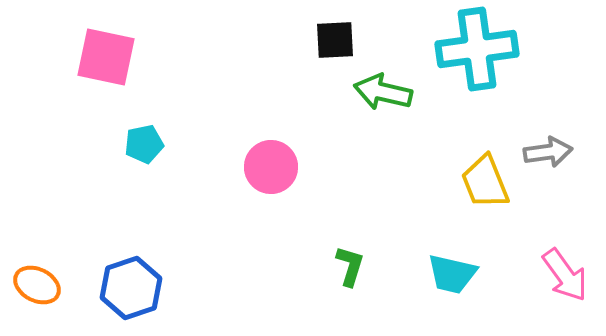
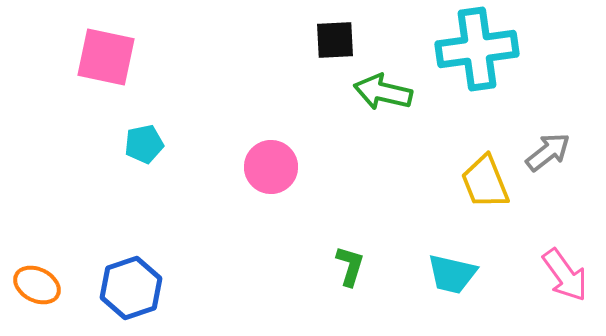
gray arrow: rotated 30 degrees counterclockwise
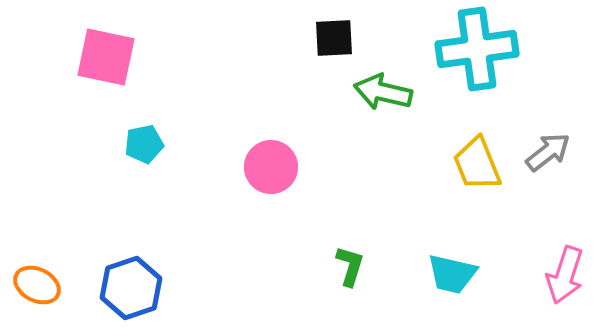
black square: moved 1 px left, 2 px up
yellow trapezoid: moved 8 px left, 18 px up
pink arrow: rotated 54 degrees clockwise
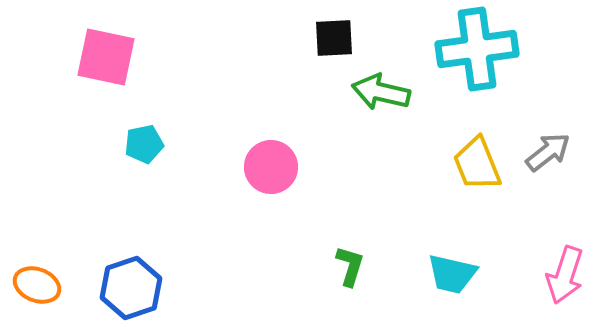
green arrow: moved 2 px left
orange ellipse: rotated 6 degrees counterclockwise
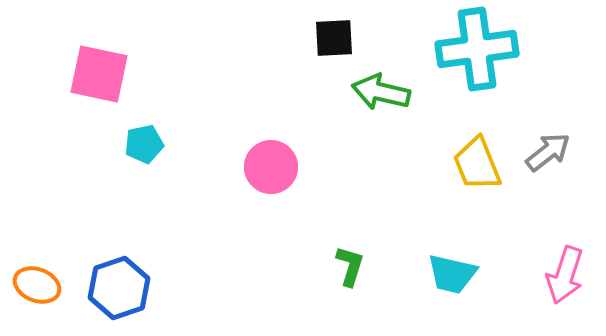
pink square: moved 7 px left, 17 px down
blue hexagon: moved 12 px left
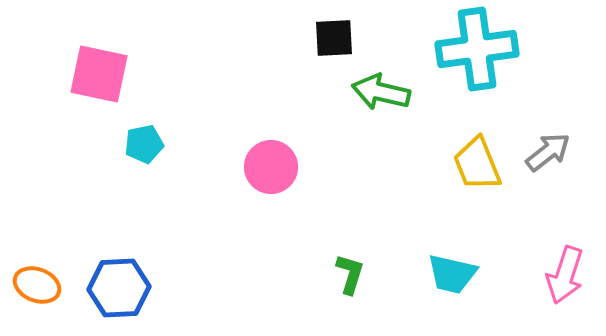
green L-shape: moved 8 px down
blue hexagon: rotated 16 degrees clockwise
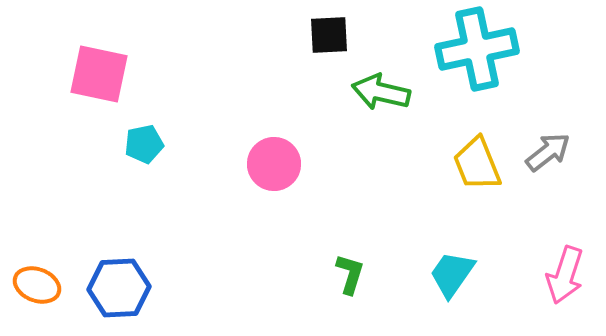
black square: moved 5 px left, 3 px up
cyan cross: rotated 4 degrees counterclockwise
pink circle: moved 3 px right, 3 px up
cyan trapezoid: rotated 112 degrees clockwise
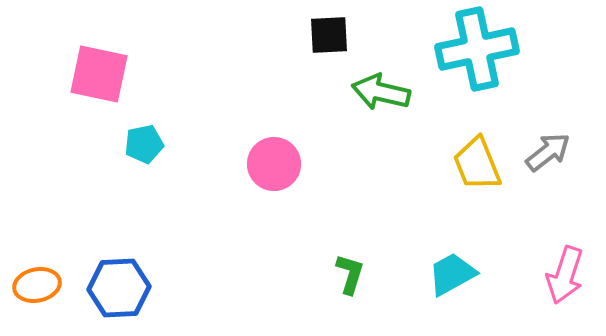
cyan trapezoid: rotated 26 degrees clockwise
orange ellipse: rotated 33 degrees counterclockwise
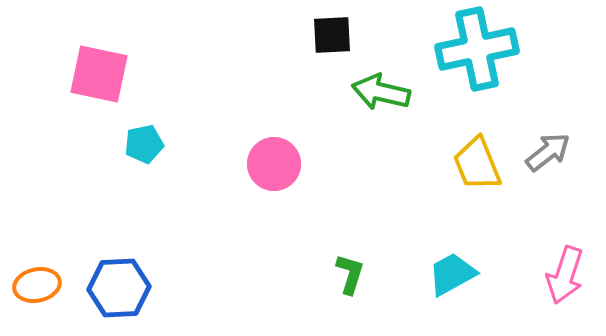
black square: moved 3 px right
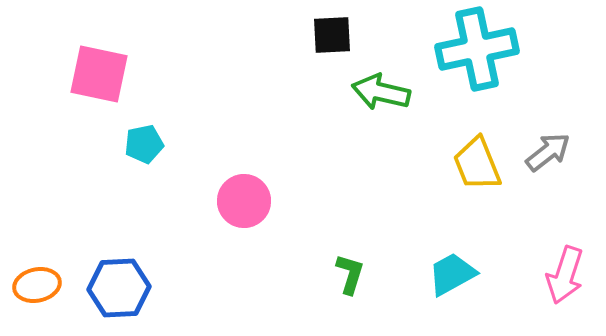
pink circle: moved 30 px left, 37 px down
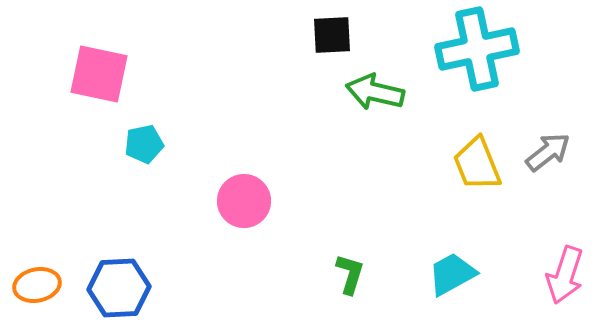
green arrow: moved 6 px left
